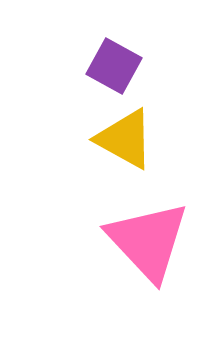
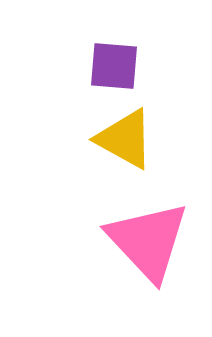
purple square: rotated 24 degrees counterclockwise
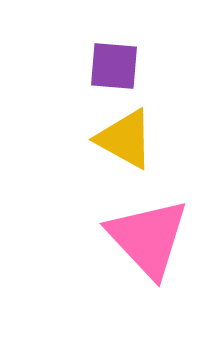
pink triangle: moved 3 px up
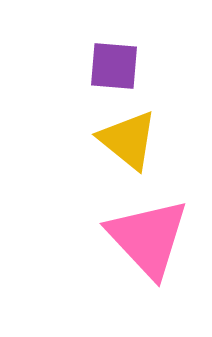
yellow triangle: moved 3 px right, 1 px down; rotated 10 degrees clockwise
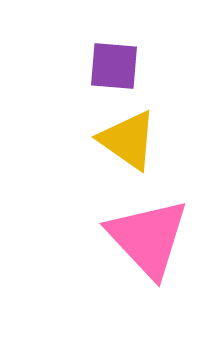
yellow triangle: rotated 4 degrees counterclockwise
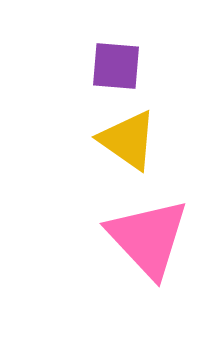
purple square: moved 2 px right
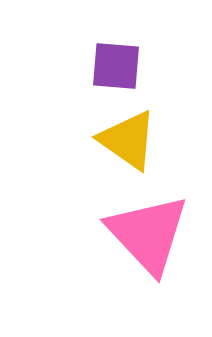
pink triangle: moved 4 px up
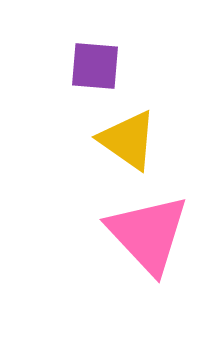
purple square: moved 21 px left
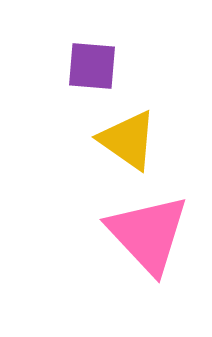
purple square: moved 3 px left
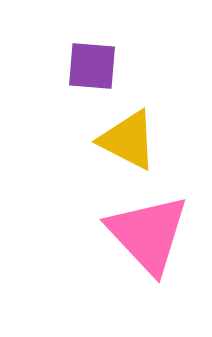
yellow triangle: rotated 8 degrees counterclockwise
